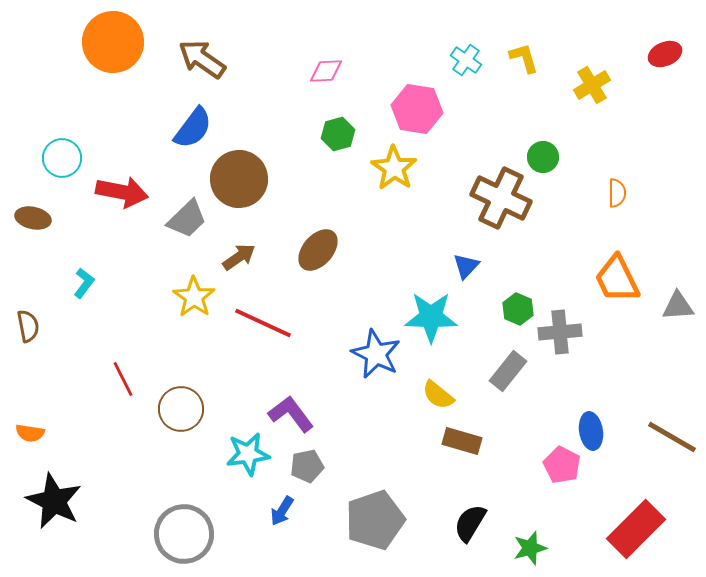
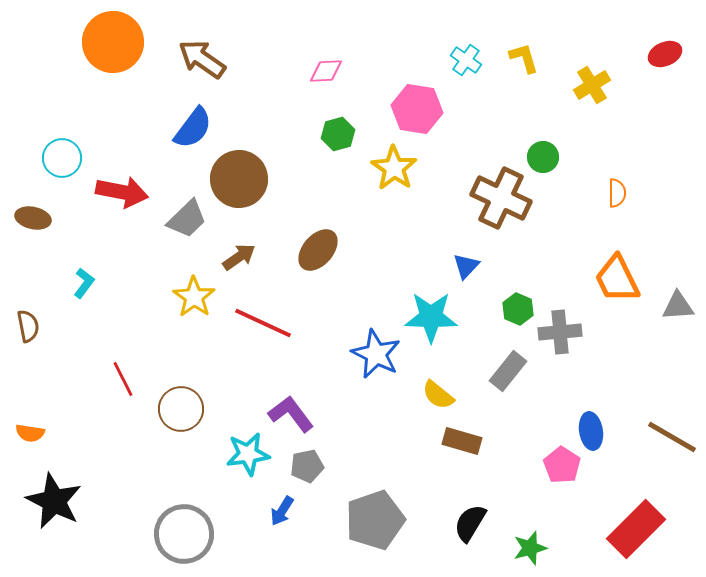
pink pentagon at (562, 465): rotated 6 degrees clockwise
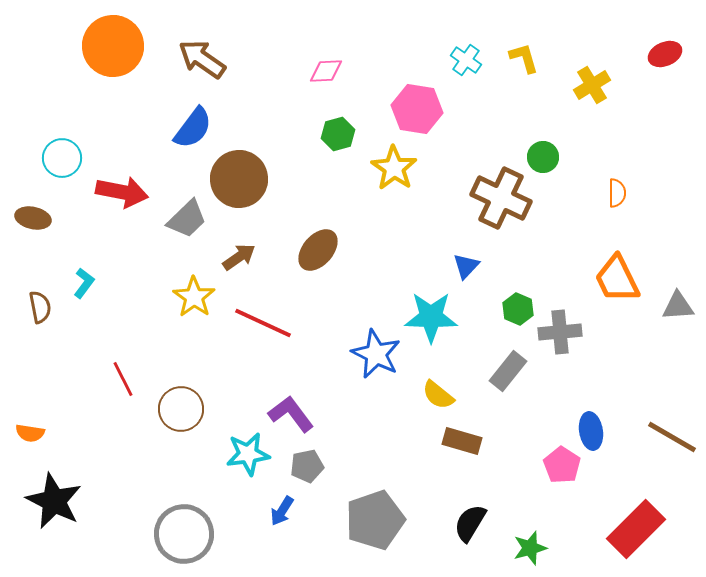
orange circle at (113, 42): moved 4 px down
brown semicircle at (28, 326): moved 12 px right, 19 px up
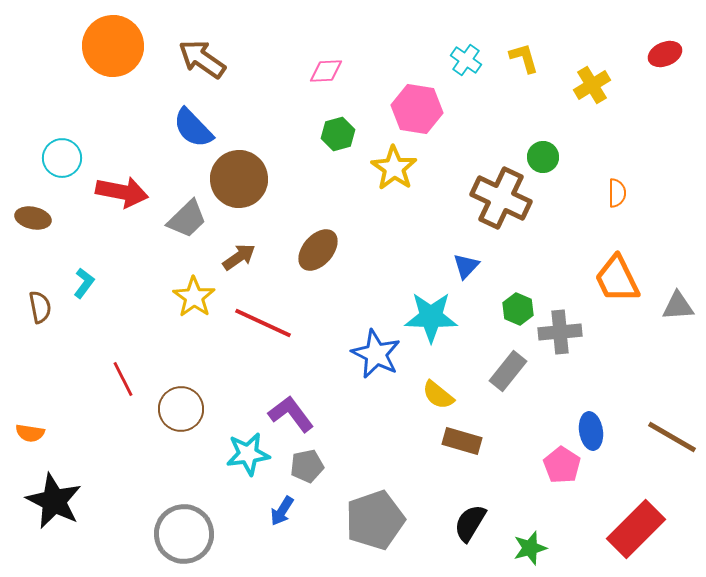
blue semicircle at (193, 128): rotated 99 degrees clockwise
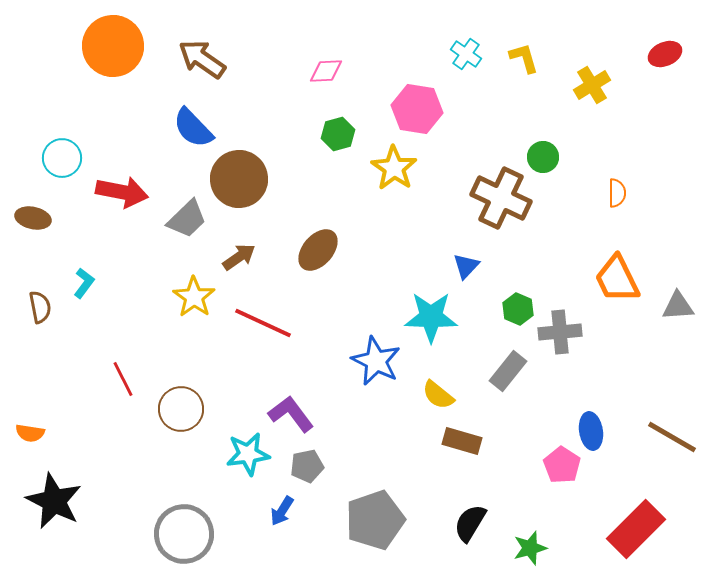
cyan cross at (466, 60): moved 6 px up
blue star at (376, 354): moved 7 px down
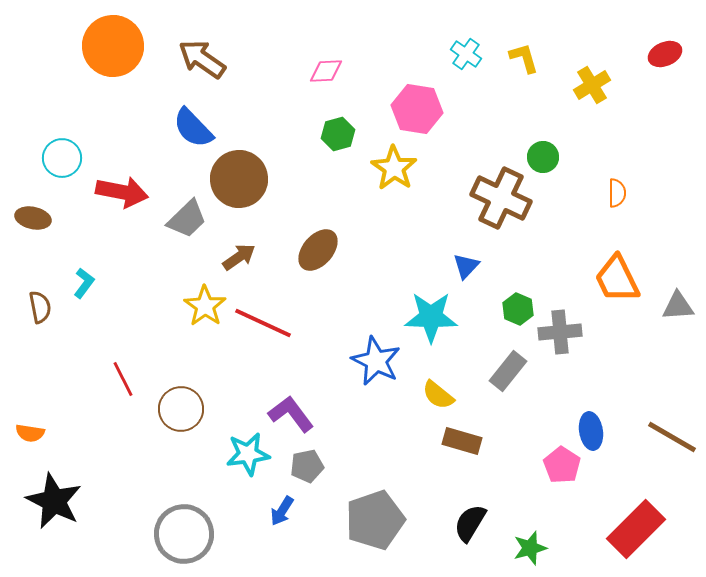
yellow star at (194, 297): moved 11 px right, 9 px down
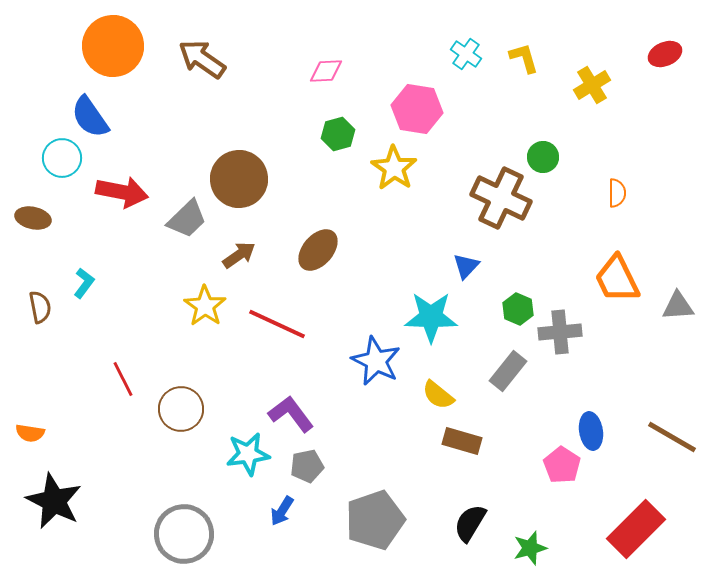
blue semicircle at (193, 128): moved 103 px left, 11 px up; rotated 9 degrees clockwise
brown arrow at (239, 257): moved 2 px up
red line at (263, 323): moved 14 px right, 1 px down
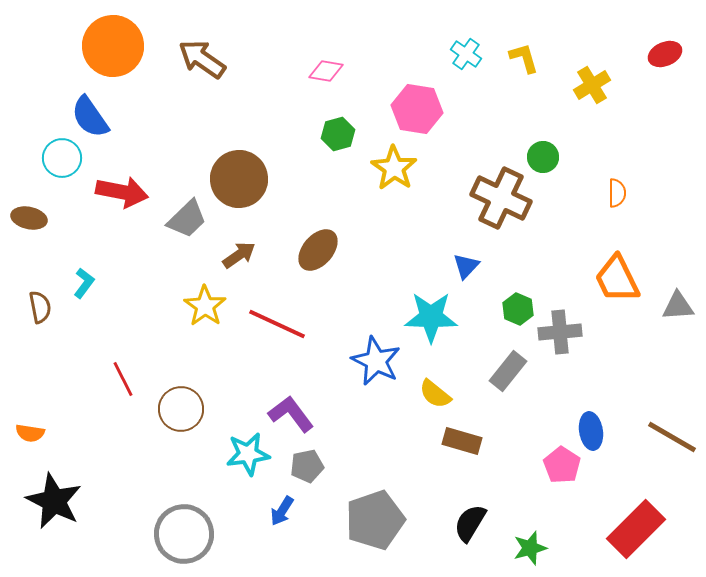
pink diamond at (326, 71): rotated 12 degrees clockwise
brown ellipse at (33, 218): moved 4 px left
yellow semicircle at (438, 395): moved 3 px left, 1 px up
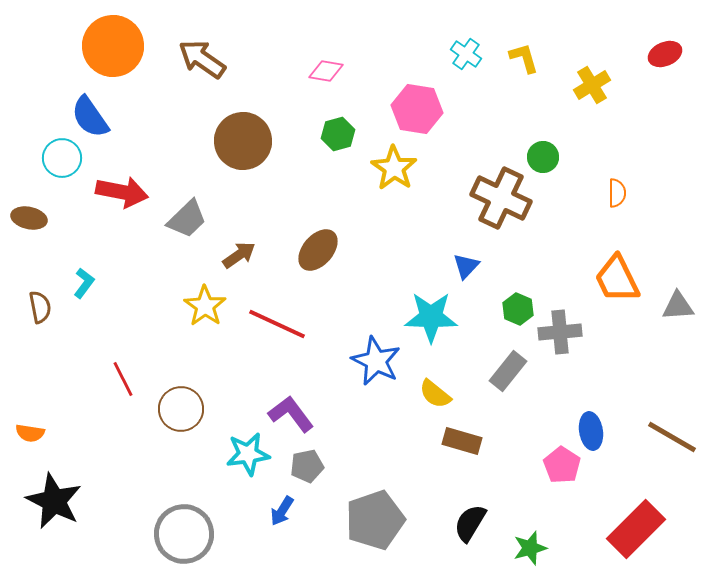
brown circle at (239, 179): moved 4 px right, 38 px up
